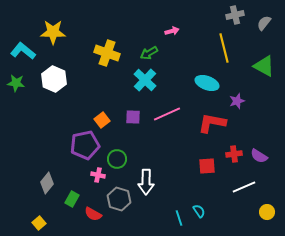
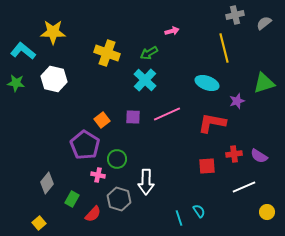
gray semicircle: rotated 14 degrees clockwise
green triangle: moved 17 px down; rotated 45 degrees counterclockwise
white hexagon: rotated 10 degrees counterclockwise
purple pentagon: rotated 28 degrees counterclockwise
red semicircle: rotated 78 degrees counterclockwise
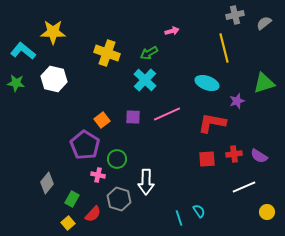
red square: moved 7 px up
yellow square: moved 29 px right
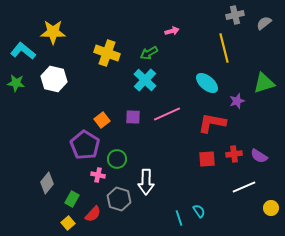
cyan ellipse: rotated 20 degrees clockwise
yellow circle: moved 4 px right, 4 px up
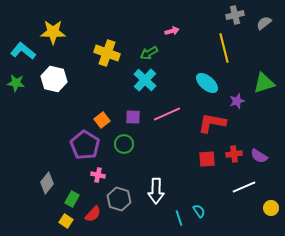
green circle: moved 7 px right, 15 px up
white arrow: moved 10 px right, 9 px down
yellow square: moved 2 px left, 2 px up; rotated 16 degrees counterclockwise
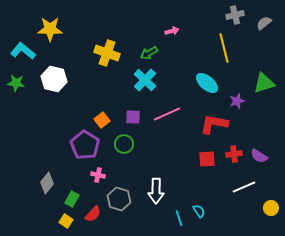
yellow star: moved 3 px left, 3 px up
red L-shape: moved 2 px right, 1 px down
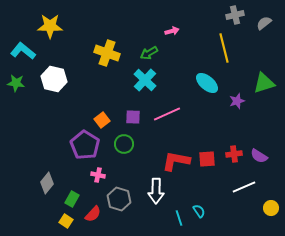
yellow star: moved 3 px up
red L-shape: moved 38 px left, 37 px down
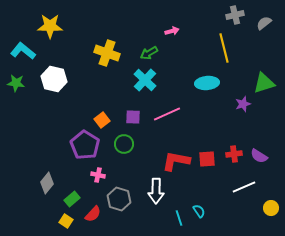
cyan ellipse: rotated 45 degrees counterclockwise
purple star: moved 6 px right, 3 px down
green rectangle: rotated 21 degrees clockwise
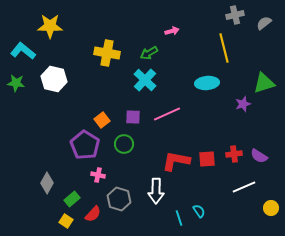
yellow cross: rotated 10 degrees counterclockwise
gray diamond: rotated 10 degrees counterclockwise
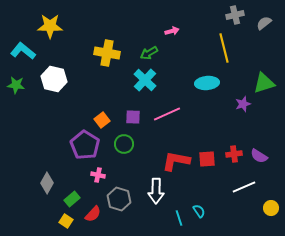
green star: moved 2 px down
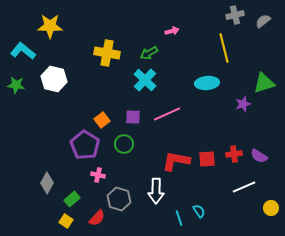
gray semicircle: moved 1 px left, 2 px up
red semicircle: moved 4 px right, 4 px down
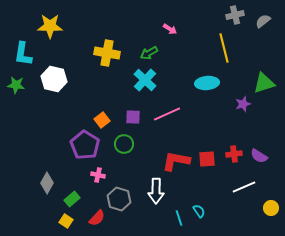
pink arrow: moved 2 px left, 2 px up; rotated 48 degrees clockwise
cyan L-shape: moved 3 px down; rotated 120 degrees counterclockwise
